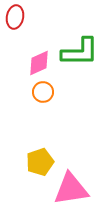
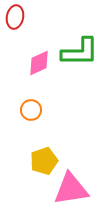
orange circle: moved 12 px left, 18 px down
yellow pentagon: moved 4 px right, 1 px up
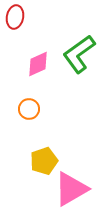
green L-shape: moved 1 px left, 2 px down; rotated 144 degrees clockwise
pink diamond: moved 1 px left, 1 px down
orange circle: moved 2 px left, 1 px up
pink triangle: rotated 21 degrees counterclockwise
